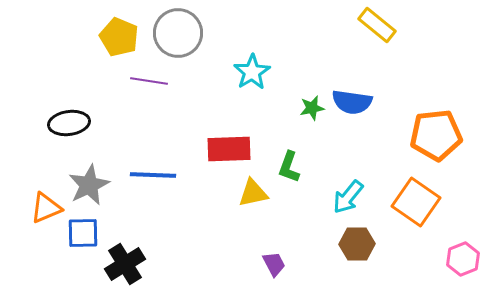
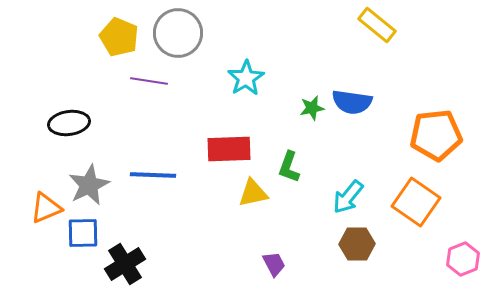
cyan star: moved 6 px left, 6 px down
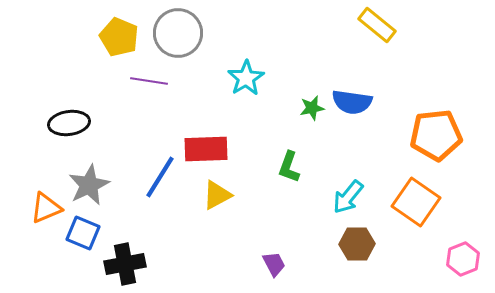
red rectangle: moved 23 px left
blue line: moved 7 px right, 2 px down; rotated 60 degrees counterclockwise
yellow triangle: moved 36 px left, 2 px down; rotated 16 degrees counterclockwise
blue square: rotated 24 degrees clockwise
black cross: rotated 21 degrees clockwise
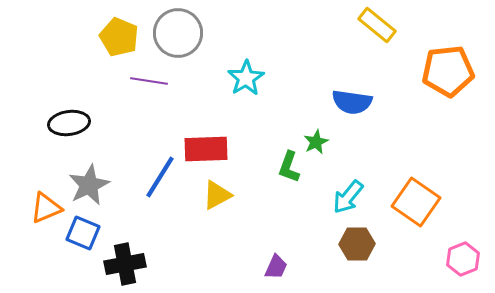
green star: moved 4 px right, 34 px down; rotated 15 degrees counterclockwise
orange pentagon: moved 12 px right, 64 px up
purple trapezoid: moved 2 px right, 3 px down; rotated 52 degrees clockwise
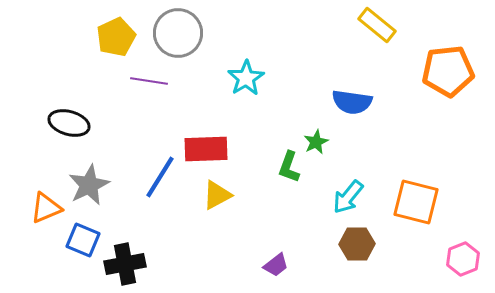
yellow pentagon: moved 3 px left; rotated 24 degrees clockwise
black ellipse: rotated 24 degrees clockwise
orange square: rotated 21 degrees counterclockwise
blue square: moved 7 px down
purple trapezoid: moved 2 px up; rotated 28 degrees clockwise
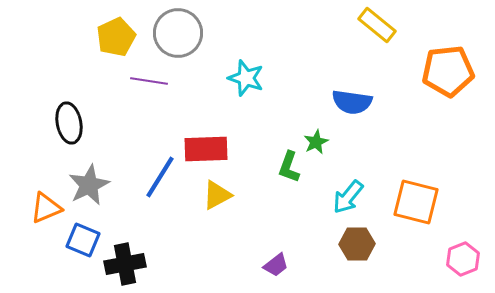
cyan star: rotated 21 degrees counterclockwise
black ellipse: rotated 63 degrees clockwise
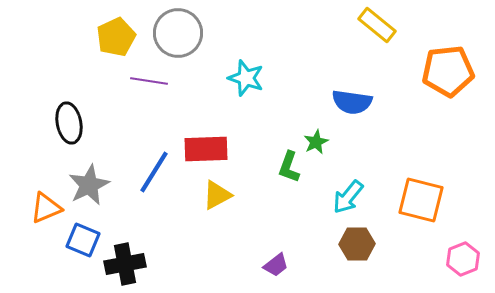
blue line: moved 6 px left, 5 px up
orange square: moved 5 px right, 2 px up
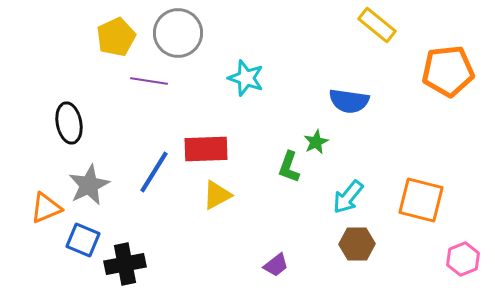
blue semicircle: moved 3 px left, 1 px up
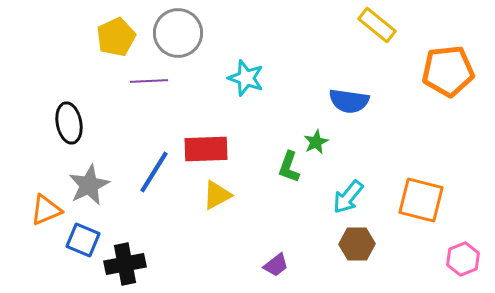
purple line: rotated 12 degrees counterclockwise
orange triangle: moved 2 px down
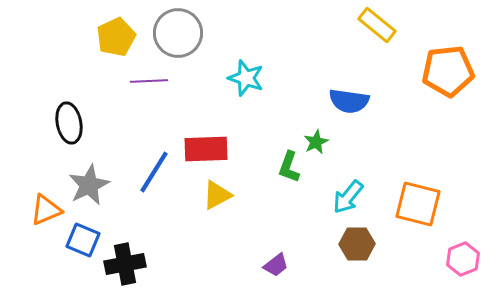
orange square: moved 3 px left, 4 px down
